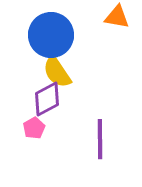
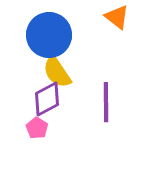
orange triangle: rotated 28 degrees clockwise
blue circle: moved 2 px left
pink pentagon: moved 3 px right; rotated 10 degrees counterclockwise
purple line: moved 6 px right, 37 px up
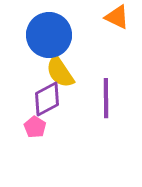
orange triangle: rotated 12 degrees counterclockwise
yellow semicircle: moved 3 px right
purple line: moved 4 px up
pink pentagon: moved 2 px left, 1 px up
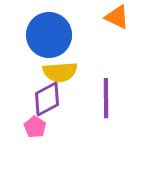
yellow semicircle: rotated 60 degrees counterclockwise
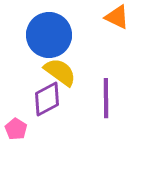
yellow semicircle: rotated 140 degrees counterclockwise
pink pentagon: moved 19 px left, 2 px down
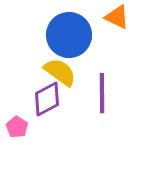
blue circle: moved 20 px right
purple line: moved 4 px left, 5 px up
pink pentagon: moved 1 px right, 2 px up
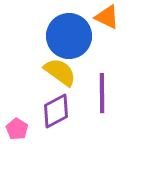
orange triangle: moved 10 px left
blue circle: moved 1 px down
purple diamond: moved 9 px right, 12 px down
pink pentagon: moved 2 px down
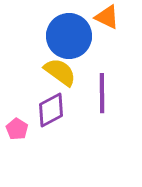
purple diamond: moved 5 px left, 1 px up
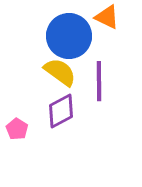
purple line: moved 3 px left, 12 px up
purple diamond: moved 10 px right, 1 px down
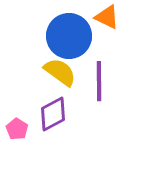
purple diamond: moved 8 px left, 3 px down
